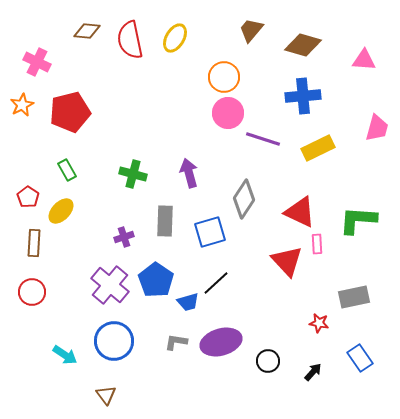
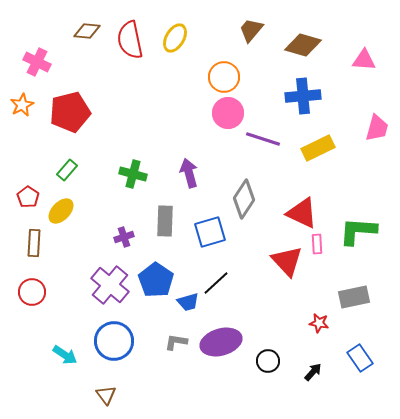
green rectangle at (67, 170): rotated 70 degrees clockwise
red triangle at (300, 212): moved 2 px right, 1 px down
green L-shape at (358, 220): moved 11 px down
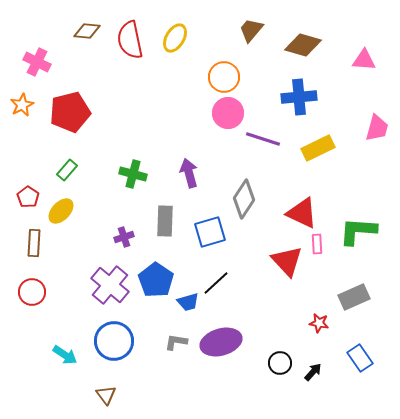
blue cross at (303, 96): moved 4 px left, 1 px down
gray rectangle at (354, 297): rotated 12 degrees counterclockwise
black circle at (268, 361): moved 12 px right, 2 px down
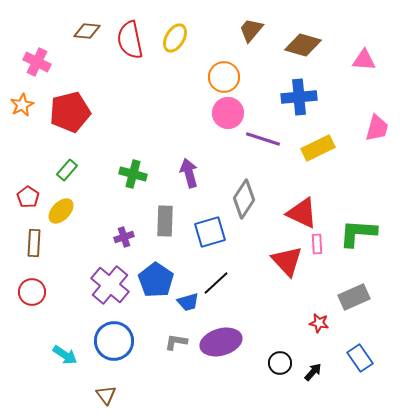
green L-shape at (358, 231): moved 2 px down
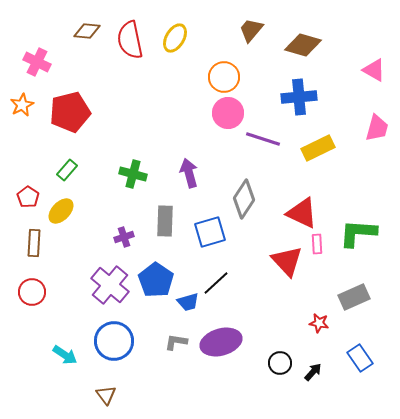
pink triangle at (364, 60): moved 10 px right, 10 px down; rotated 25 degrees clockwise
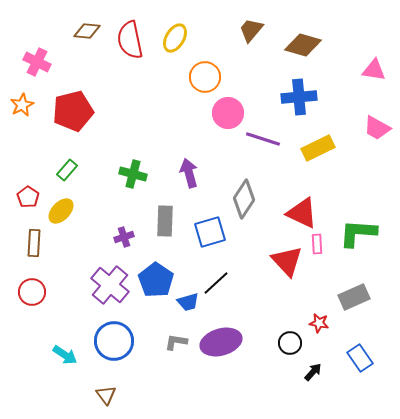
pink triangle at (374, 70): rotated 20 degrees counterclockwise
orange circle at (224, 77): moved 19 px left
red pentagon at (70, 112): moved 3 px right, 1 px up
pink trapezoid at (377, 128): rotated 104 degrees clockwise
black circle at (280, 363): moved 10 px right, 20 px up
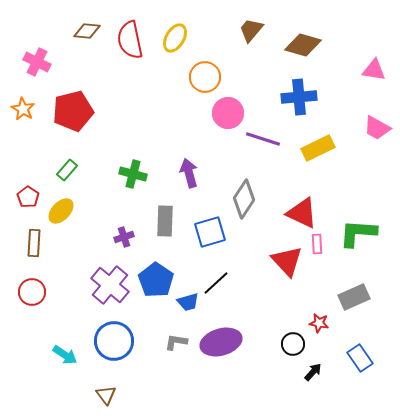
orange star at (22, 105): moved 1 px right, 4 px down; rotated 15 degrees counterclockwise
black circle at (290, 343): moved 3 px right, 1 px down
